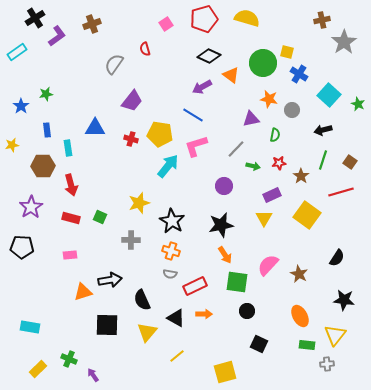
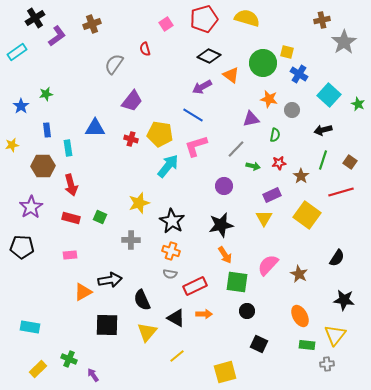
orange triangle at (83, 292): rotated 12 degrees counterclockwise
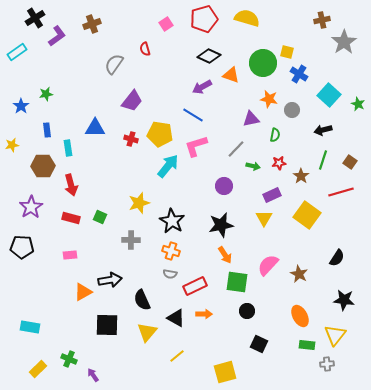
orange triangle at (231, 75): rotated 18 degrees counterclockwise
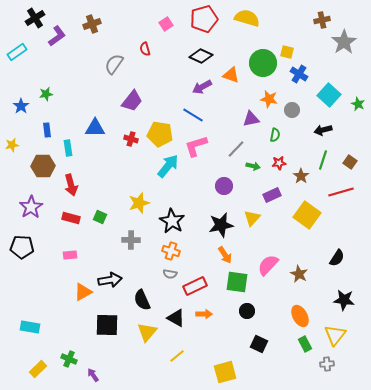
black diamond at (209, 56): moved 8 px left
yellow triangle at (264, 218): moved 12 px left; rotated 12 degrees clockwise
green rectangle at (307, 345): moved 2 px left, 1 px up; rotated 56 degrees clockwise
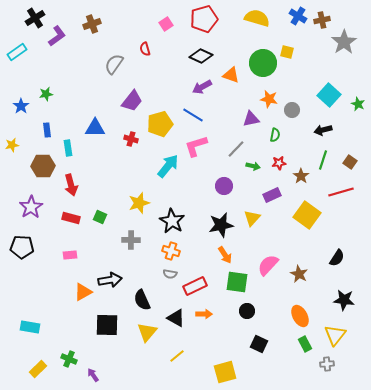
yellow semicircle at (247, 18): moved 10 px right
blue cross at (299, 74): moved 1 px left, 58 px up
yellow pentagon at (160, 134): moved 10 px up; rotated 25 degrees counterclockwise
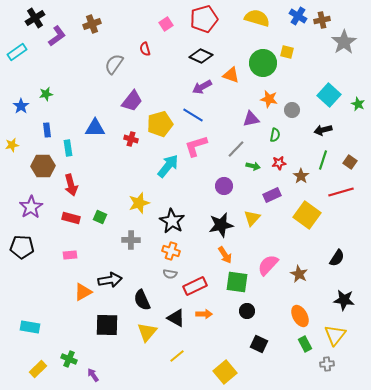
yellow square at (225, 372): rotated 25 degrees counterclockwise
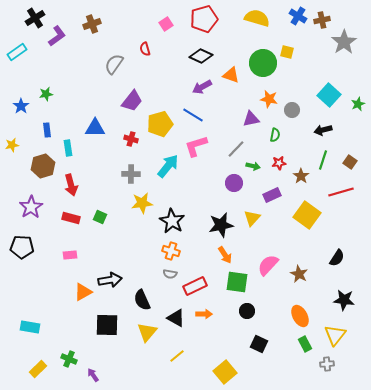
green star at (358, 104): rotated 24 degrees clockwise
brown hexagon at (43, 166): rotated 15 degrees counterclockwise
purple circle at (224, 186): moved 10 px right, 3 px up
yellow star at (139, 203): moved 3 px right; rotated 10 degrees clockwise
gray cross at (131, 240): moved 66 px up
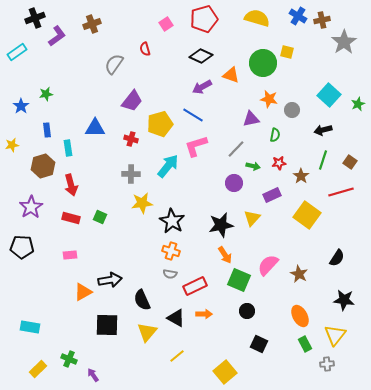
black cross at (35, 18): rotated 12 degrees clockwise
green square at (237, 282): moved 2 px right, 2 px up; rotated 15 degrees clockwise
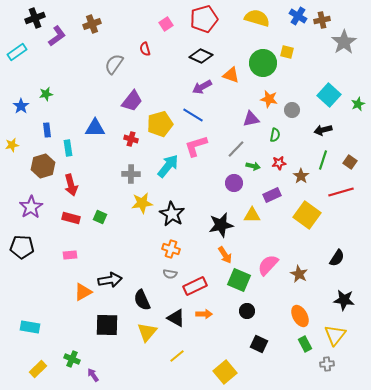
yellow triangle at (252, 218): moved 3 px up; rotated 48 degrees clockwise
black star at (172, 221): moved 7 px up
orange cross at (171, 251): moved 2 px up
green cross at (69, 359): moved 3 px right
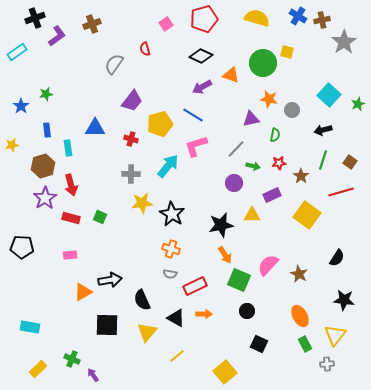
purple star at (31, 207): moved 14 px right, 9 px up
